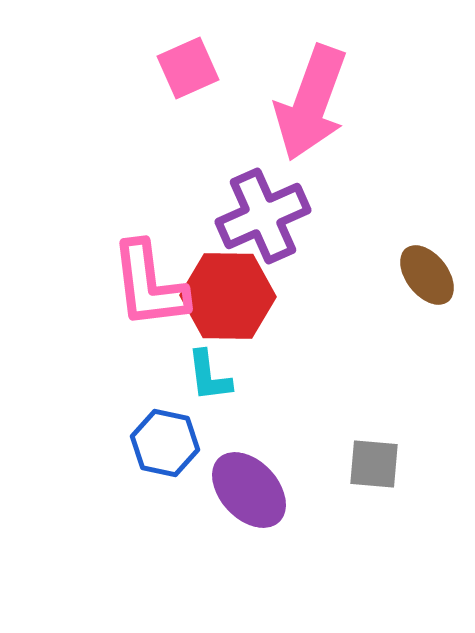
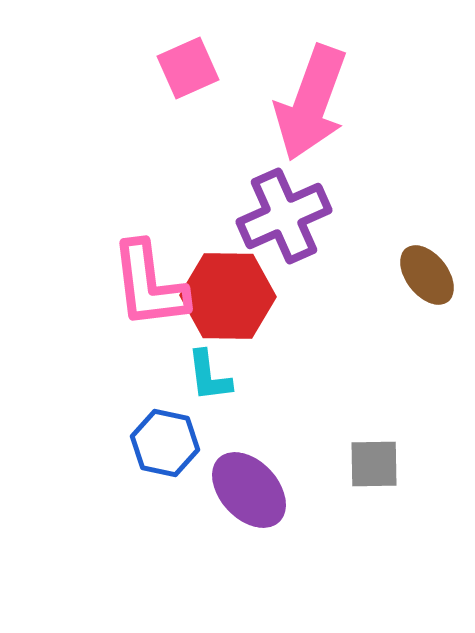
purple cross: moved 21 px right
gray square: rotated 6 degrees counterclockwise
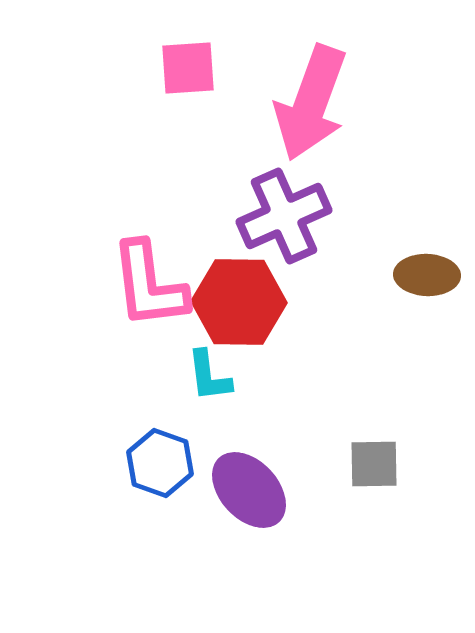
pink square: rotated 20 degrees clockwise
brown ellipse: rotated 50 degrees counterclockwise
red hexagon: moved 11 px right, 6 px down
blue hexagon: moved 5 px left, 20 px down; rotated 8 degrees clockwise
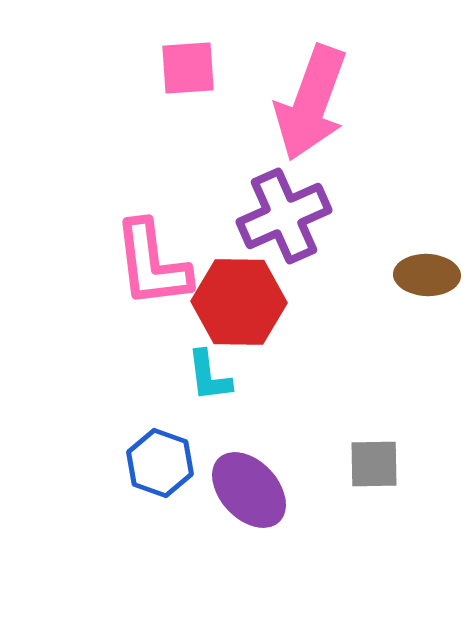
pink L-shape: moved 3 px right, 21 px up
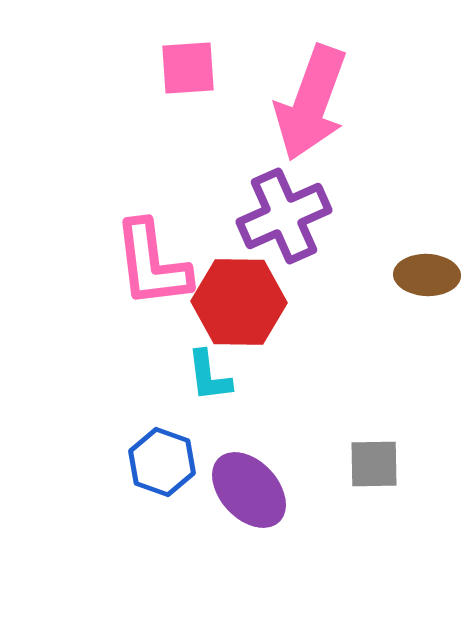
blue hexagon: moved 2 px right, 1 px up
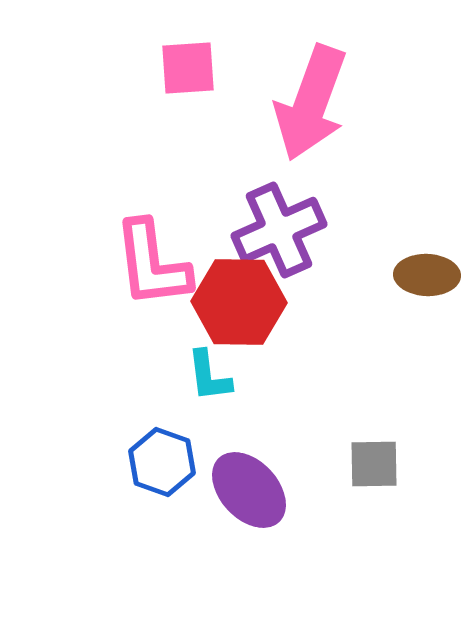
purple cross: moved 5 px left, 14 px down
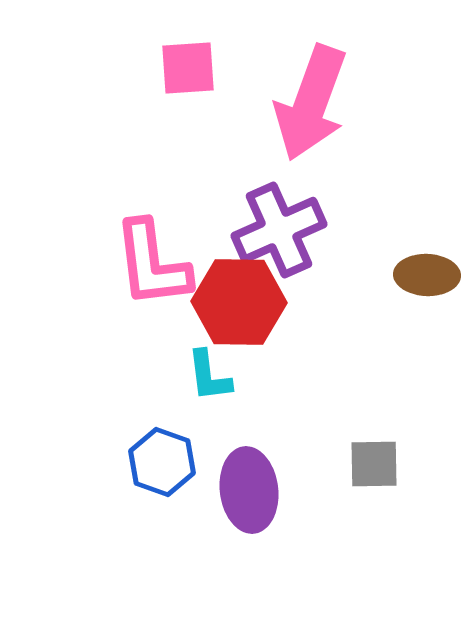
purple ellipse: rotated 36 degrees clockwise
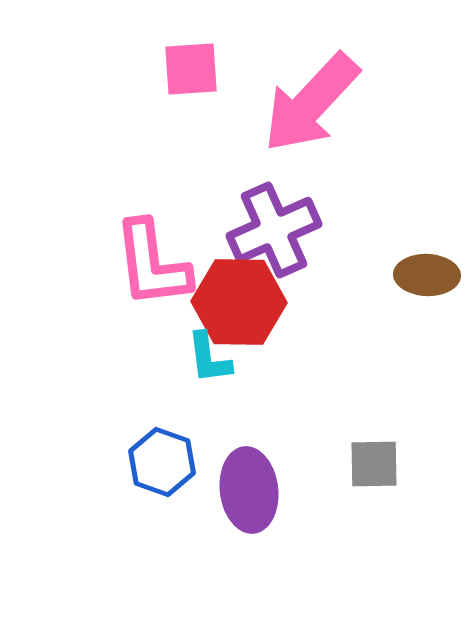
pink square: moved 3 px right, 1 px down
pink arrow: rotated 23 degrees clockwise
purple cross: moved 5 px left
cyan L-shape: moved 18 px up
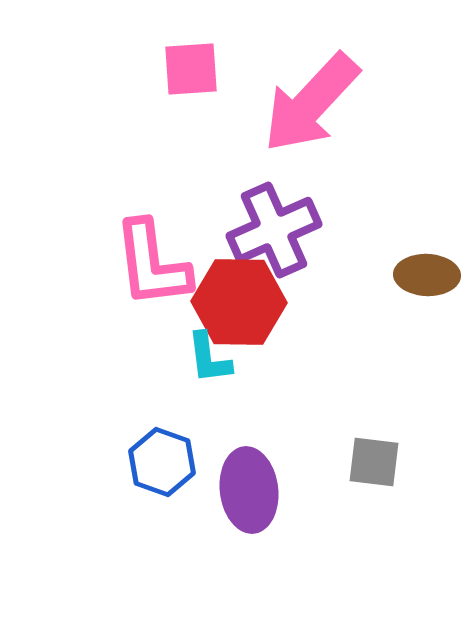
gray square: moved 2 px up; rotated 8 degrees clockwise
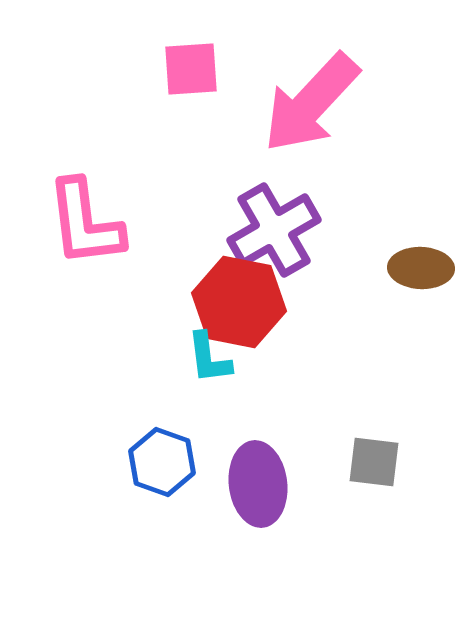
purple cross: rotated 6 degrees counterclockwise
pink L-shape: moved 67 px left, 41 px up
brown ellipse: moved 6 px left, 7 px up
red hexagon: rotated 10 degrees clockwise
purple ellipse: moved 9 px right, 6 px up
